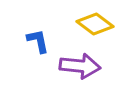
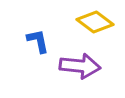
yellow diamond: moved 2 px up
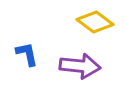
blue L-shape: moved 11 px left, 13 px down
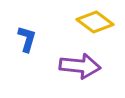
blue L-shape: moved 15 px up; rotated 28 degrees clockwise
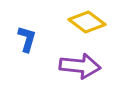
yellow diamond: moved 8 px left
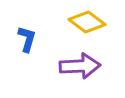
purple arrow: rotated 9 degrees counterclockwise
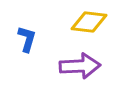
yellow diamond: moved 2 px right; rotated 30 degrees counterclockwise
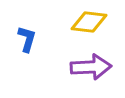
purple arrow: moved 11 px right, 1 px down
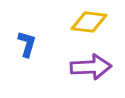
blue L-shape: moved 5 px down
